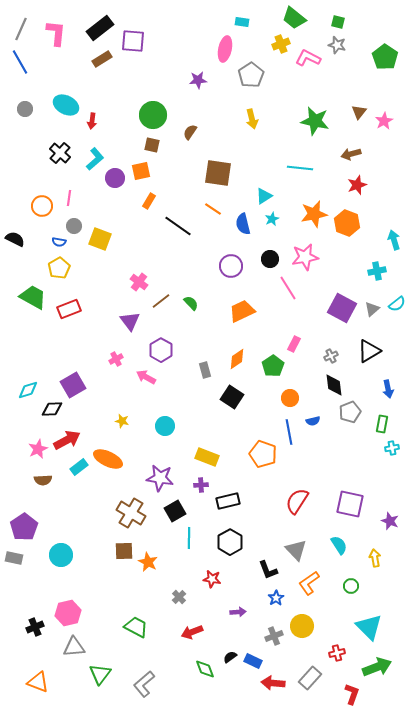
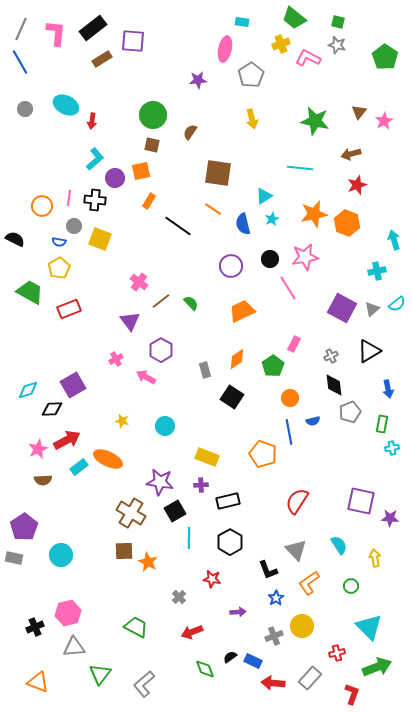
black rectangle at (100, 28): moved 7 px left
black cross at (60, 153): moved 35 px right, 47 px down; rotated 35 degrees counterclockwise
green trapezoid at (33, 297): moved 3 px left, 5 px up
purple star at (160, 478): moved 4 px down
purple square at (350, 504): moved 11 px right, 3 px up
purple star at (390, 521): moved 3 px up; rotated 18 degrees counterclockwise
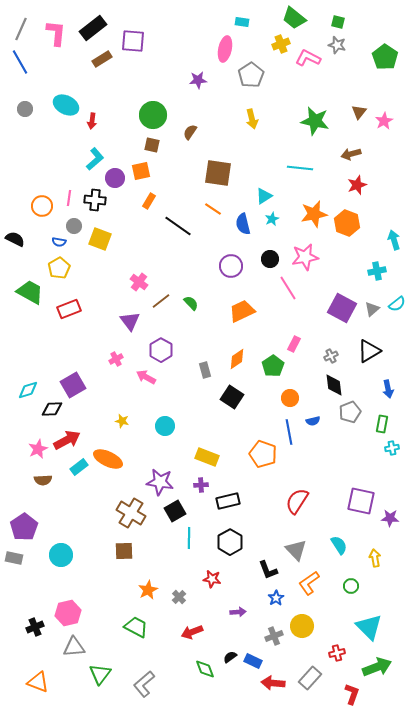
orange star at (148, 562): moved 28 px down; rotated 18 degrees clockwise
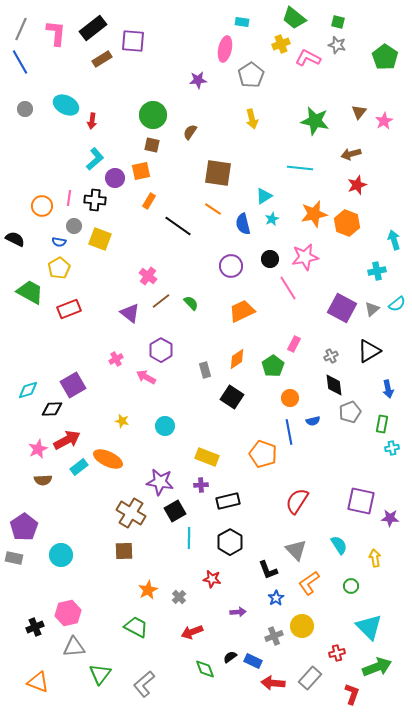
pink cross at (139, 282): moved 9 px right, 6 px up
purple triangle at (130, 321): moved 8 px up; rotated 15 degrees counterclockwise
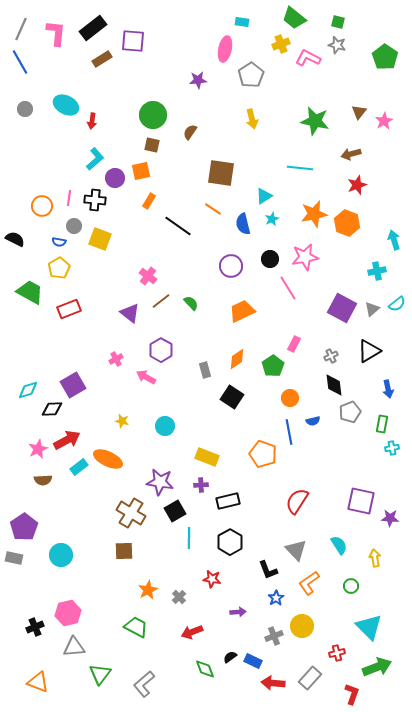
brown square at (218, 173): moved 3 px right
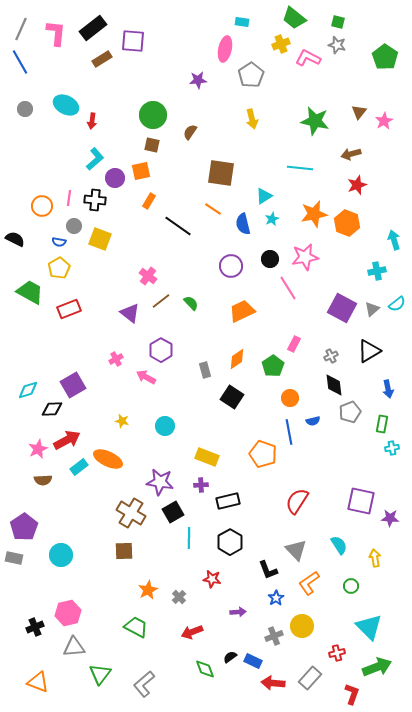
black square at (175, 511): moved 2 px left, 1 px down
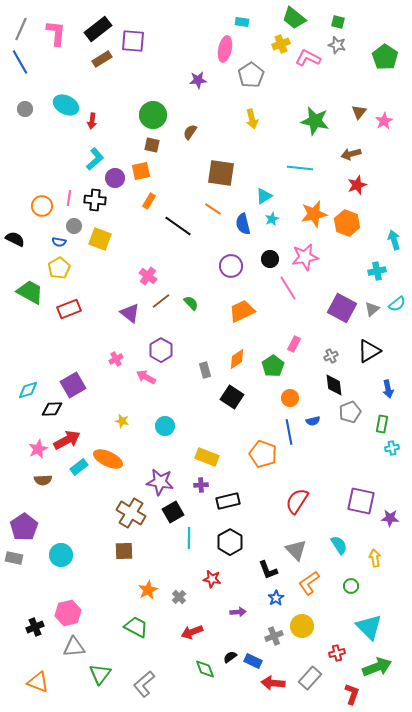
black rectangle at (93, 28): moved 5 px right, 1 px down
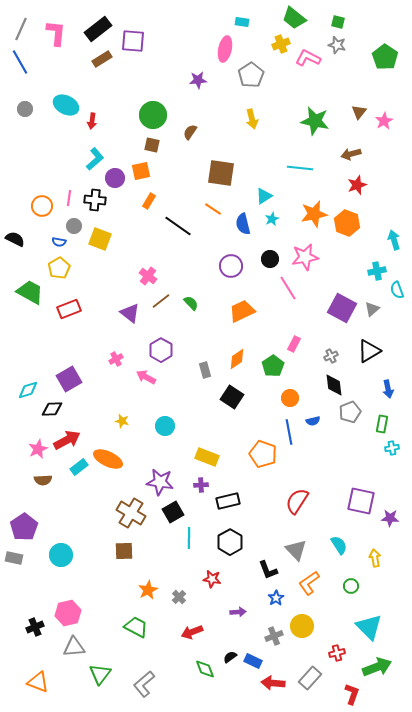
cyan semicircle at (397, 304): moved 14 px up; rotated 108 degrees clockwise
purple square at (73, 385): moved 4 px left, 6 px up
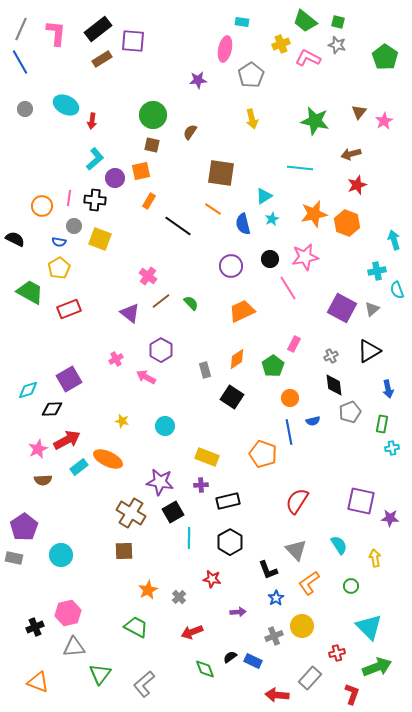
green trapezoid at (294, 18): moved 11 px right, 3 px down
red arrow at (273, 683): moved 4 px right, 12 px down
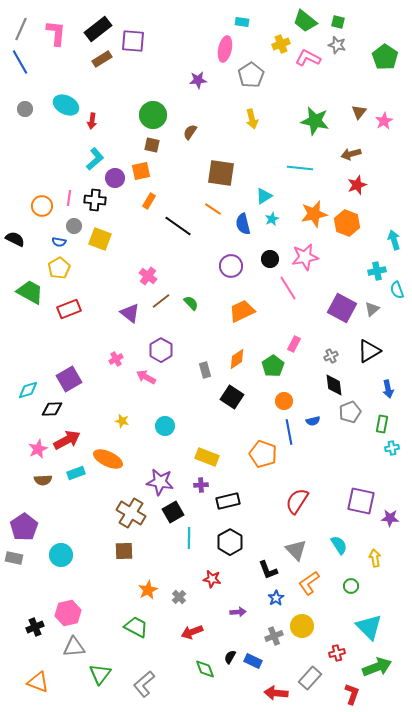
orange circle at (290, 398): moved 6 px left, 3 px down
cyan rectangle at (79, 467): moved 3 px left, 6 px down; rotated 18 degrees clockwise
black semicircle at (230, 657): rotated 24 degrees counterclockwise
red arrow at (277, 695): moved 1 px left, 2 px up
